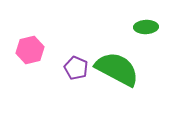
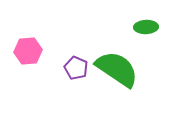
pink hexagon: moved 2 px left, 1 px down; rotated 8 degrees clockwise
green semicircle: rotated 6 degrees clockwise
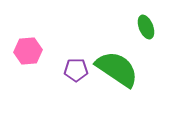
green ellipse: rotated 70 degrees clockwise
purple pentagon: moved 2 px down; rotated 25 degrees counterclockwise
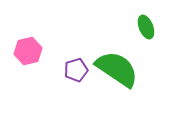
pink hexagon: rotated 8 degrees counterclockwise
purple pentagon: rotated 15 degrees counterclockwise
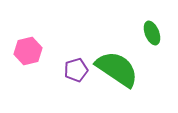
green ellipse: moved 6 px right, 6 px down
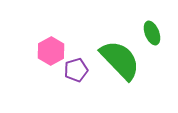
pink hexagon: moved 23 px right; rotated 16 degrees counterclockwise
green semicircle: moved 3 px right, 9 px up; rotated 12 degrees clockwise
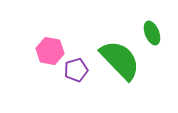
pink hexagon: moved 1 px left; rotated 20 degrees counterclockwise
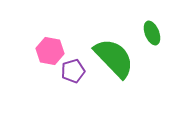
green semicircle: moved 6 px left, 2 px up
purple pentagon: moved 3 px left, 1 px down
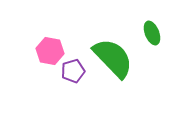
green semicircle: moved 1 px left
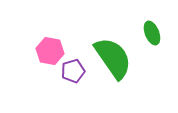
green semicircle: rotated 9 degrees clockwise
